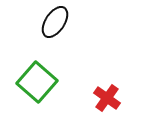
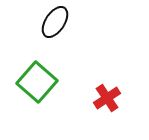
red cross: rotated 20 degrees clockwise
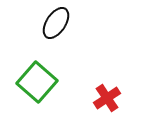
black ellipse: moved 1 px right, 1 px down
